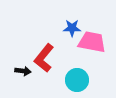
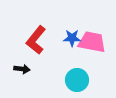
blue star: moved 10 px down
red L-shape: moved 8 px left, 18 px up
black arrow: moved 1 px left, 2 px up
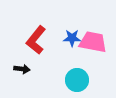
pink trapezoid: moved 1 px right
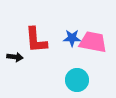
red L-shape: rotated 44 degrees counterclockwise
black arrow: moved 7 px left, 12 px up
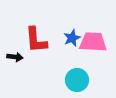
blue star: rotated 24 degrees counterclockwise
pink trapezoid: rotated 8 degrees counterclockwise
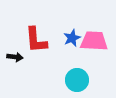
pink trapezoid: moved 1 px right, 1 px up
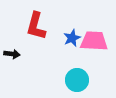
red L-shape: moved 14 px up; rotated 20 degrees clockwise
black arrow: moved 3 px left, 3 px up
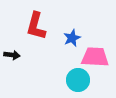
pink trapezoid: moved 1 px right, 16 px down
black arrow: moved 1 px down
cyan circle: moved 1 px right
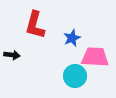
red L-shape: moved 1 px left, 1 px up
cyan circle: moved 3 px left, 4 px up
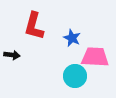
red L-shape: moved 1 px left, 1 px down
blue star: rotated 24 degrees counterclockwise
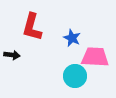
red L-shape: moved 2 px left, 1 px down
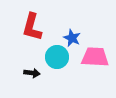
black arrow: moved 20 px right, 18 px down
cyan circle: moved 18 px left, 19 px up
